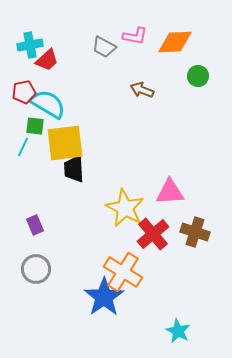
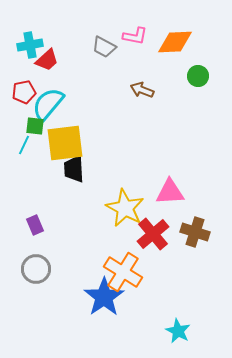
cyan semicircle: rotated 81 degrees counterclockwise
cyan line: moved 1 px right, 2 px up
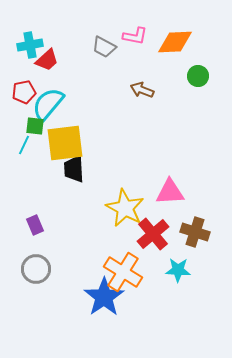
cyan star: moved 61 px up; rotated 25 degrees counterclockwise
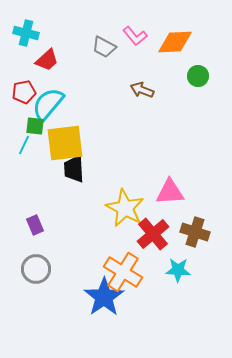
pink L-shape: rotated 40 degrees clockwise
cyan cross: moved 4 px left, 12 px up; rotated 25 degrees clockwise
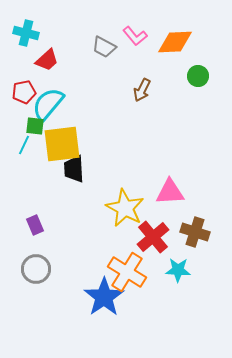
brown arrow: rotated 85 degrees counterclockwise
yellow square: moved 3 px left, 1 px down
red cross: moved 3 px down
orange cross: moved 4 px right
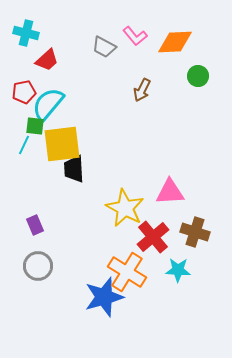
gray circle: moved 2 px right, 3 px up
blue star: rotated 18 degrees clockwise
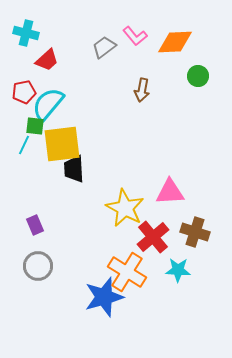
gray trapezoid: rotated 115 degrees clockwise
brown arrow: rotated 15 degrees counterclockwise
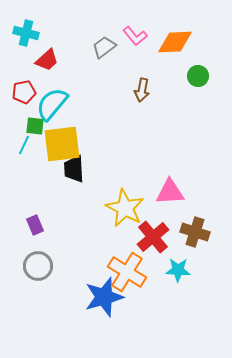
cyan semicircle: moved 4 px right
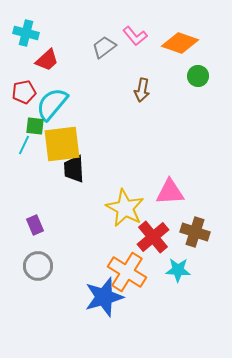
orange diamond: moved 5 px right, 1 px down; rotated 21 degrees clockwise
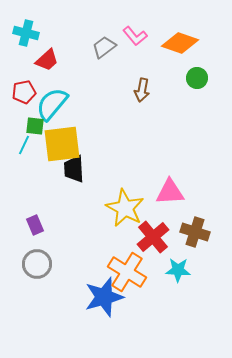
green circle: moved 1 px left, 2 px down
gray circle: moved 1 px left, 2 px up
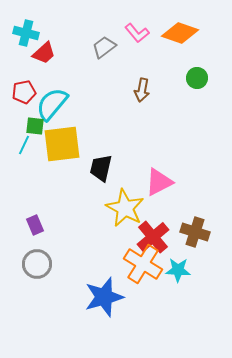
pink L-shape: moved 2 px right, 3 px up
orange diamond: moved 10 px up
red trapezoid: moved 3 px left, 7 px up
black trapezoid: moved 27 px right, 1 px up; rotated 16 degrees clockwise
pink triangle: moved 11 px left, 10 px up; rotated 24 degrees counterclockwise
orange cross: moved 16 px right, 8 px up
